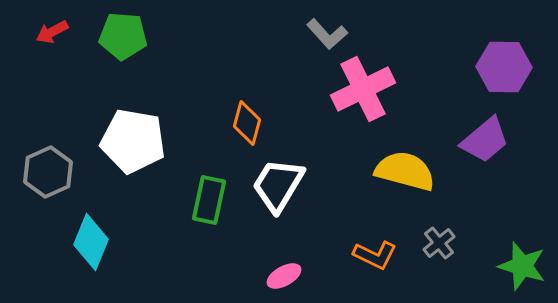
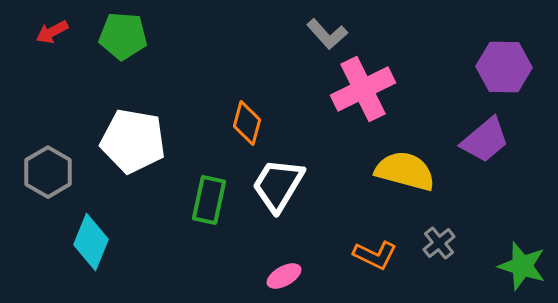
gray hexagon: rotated 6 degrees counterclockwise
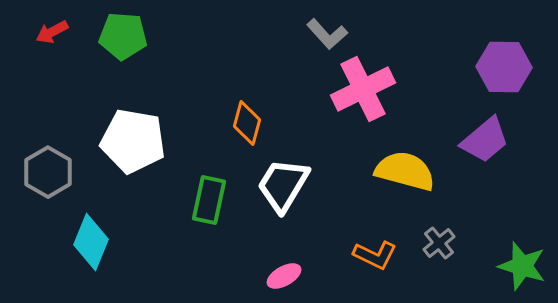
white trapezoid: moved 5 px right
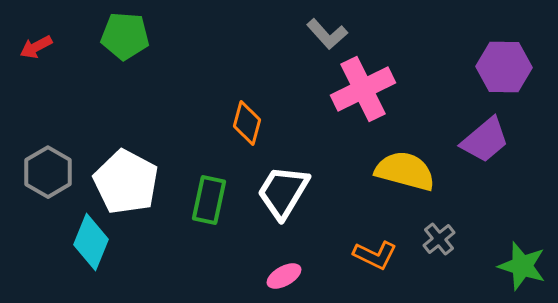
red arrow: moved 16 px left, 15 px down
green pentagon: moved 2 px right
white pentagon: moved 7 px left, 41 px down; rotated 18 degrees clockwise
white trapezoid: moved 7 px down
gray cross: moved 4 px up
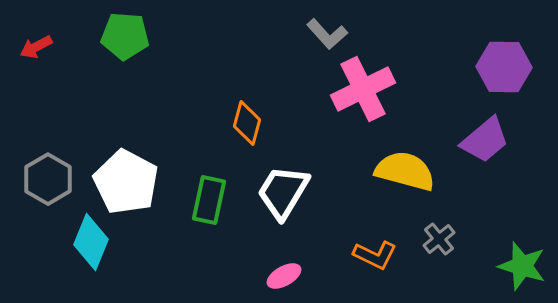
gray hexagon: moved 7 px down
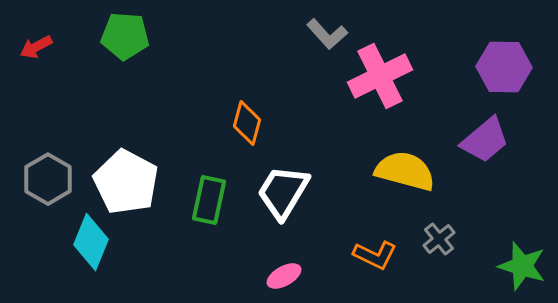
pink cross: moved 17 px right, 13 px up
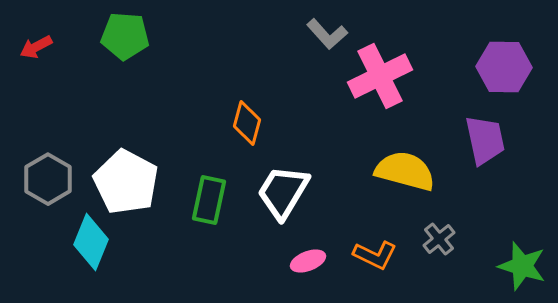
purple trapezoid: rotated 62 degrees counterclockwise
pink ellipse: moved 24 px right, 15 px up; rotated 8 degrees clockwise
